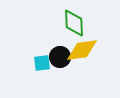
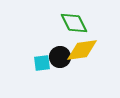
green diamond: rotated 24 degrees counterclockwise
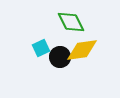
green diamond: moved 3 px left, 1 px up
cyan square: moved 1 px left, 15 px up; rotated 18 degrees counterclockwise
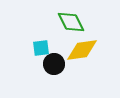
cyan square: rotated 18 degrees clockwise
black circle: moved 6 px left, 7 px down
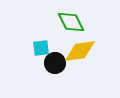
yellow diamond: moved 2 px left, 1 px down
black circle: moved 1 px right, 1 px up
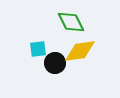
cyan square: moved 3 px left, 1 px down
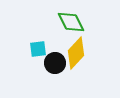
yellow diamond: moved 4 px left, 2 px down; rotated 40 degrees counterclockwise
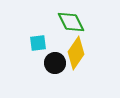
cyan square: moved 6 px up
yellow diamond: rotated 8 degrees counterclockwise
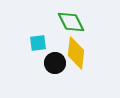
yellow diamond: rotated 28 degrees counterclockwise
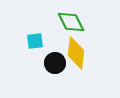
cyan square: moved 3 px left, 2 px up
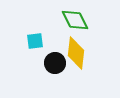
green diamond: moved 4 px right, 2 px up
